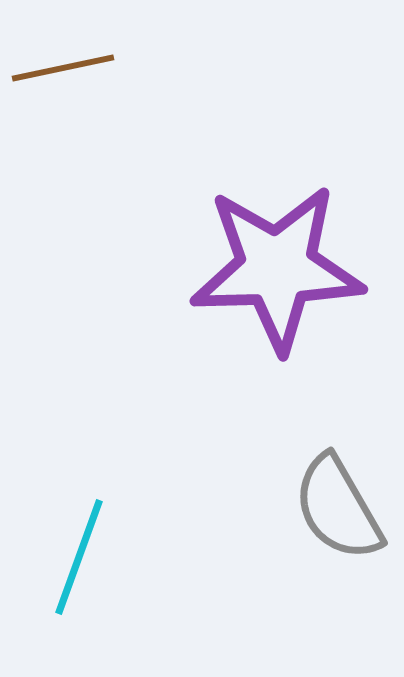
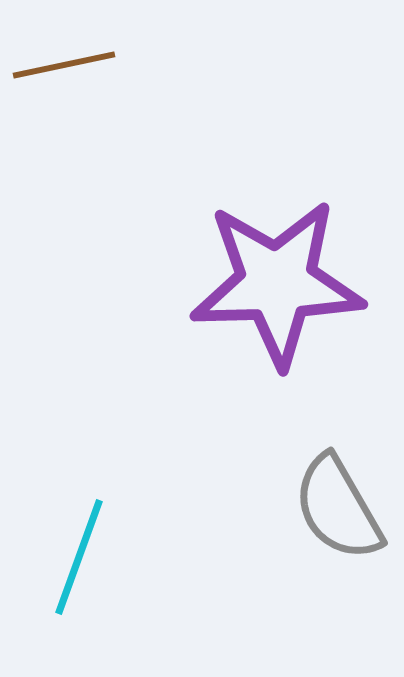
brown line: moved 1 px right, 3 px up
purple star: moved 15 px down
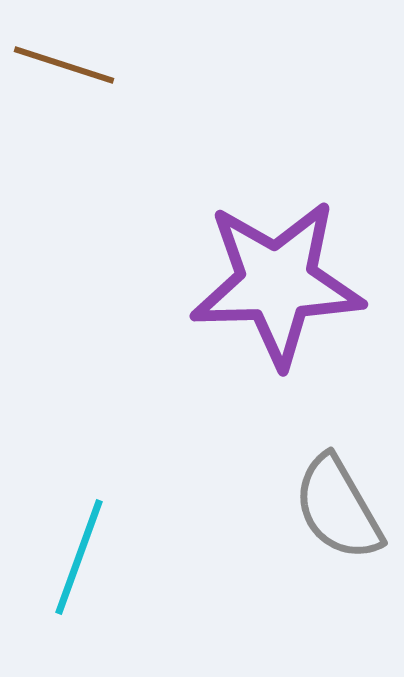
brown line: rotated 30 degrees clockwise
